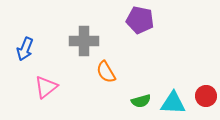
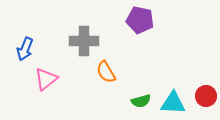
pink triangle: moved 8 px up
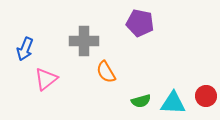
purple pentagon: moved 3 px down
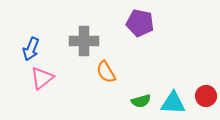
blue arrow: moved 6 px right
pink triangle: moved 4 px left, 1 px up
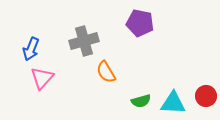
gray cross: rotated 16 degrees counterclockwise
pink triangle: rotated 10 degrees counterclockwise
